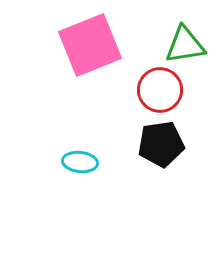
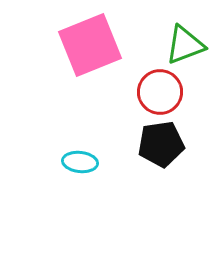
green triangle: rotated 12 degrees counterclockwise
red circle: moved 2 px down
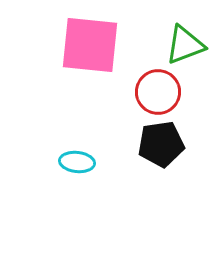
pink square: rotated 28 degrees clockwise
red circle: moved 2 px left
cyan ellipse: moved 3 px left
